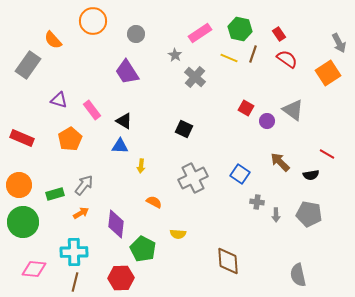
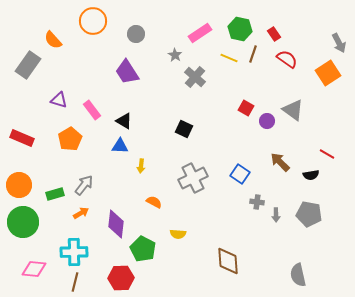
red rectangle at (279, 34): moved 5 px left
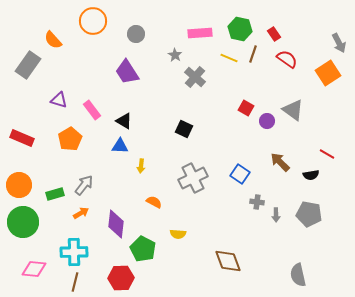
pink rectangle at (200, 33): rotated 30 degrees clockwise
brown diamond at (228, 261): rotated 16 degrees counterclockwise
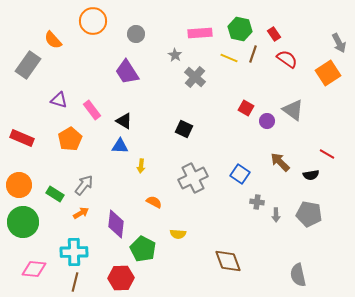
green rectangle at (55, 194): rotated 48 degrees clockwise
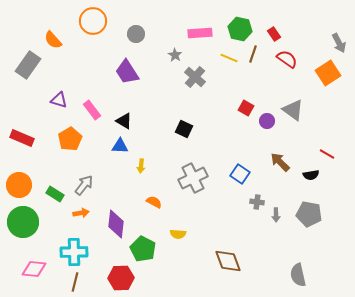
orange arrow at (81, 213): rotated 21 degrees clockwise
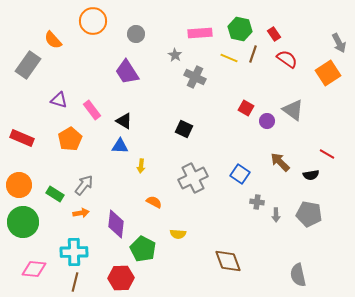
gray cross at (195, 77): rotated 15 degrees counterclockwise
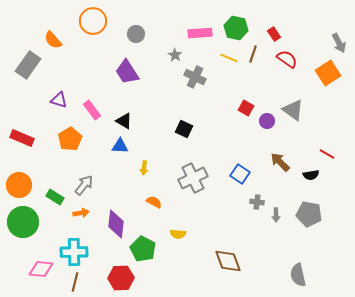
green hexagon at (240, 29): moved 4 px left, 1 px up
yellow arrow at (141, 166): moved 3 px right, 2 px down
green rectangle at (55, 194): moved 3 px down
pink diamond at (34, 269): moved 7 px right
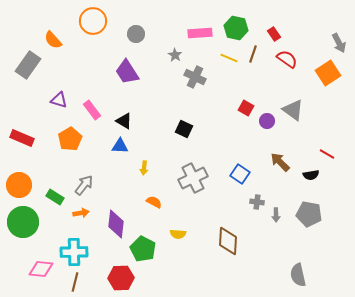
brown diamond at (228, 261): moved 20 px up; rotated 24 degrees clockwise
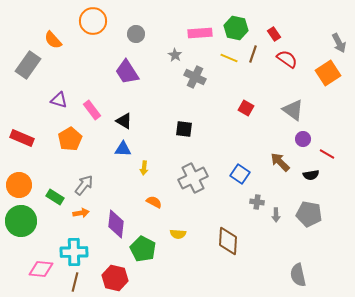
purple circle at (267, 121): moved 36 px right, 18 px down
black square at (184, 129): rotated 18 degrees counterclockwise
blue triangle at (120, 146): moved 3 px right, 3 px down
green circle at (23, 222): moved 2 px left, 1 px up
red hexagon at (121, 278): moved 6 px left; rotated 15 degrees clockwise
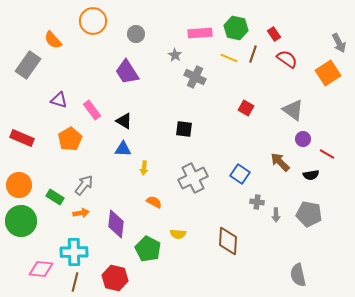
green pentagon at (143, 249): moved 5 px right
